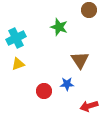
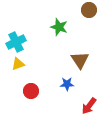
cyan cross: moved 4 px down
red circle: moved 13 px left
red arrow: rotated 36 degrees counterclockwise
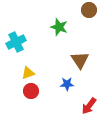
yellow triangle: moved 10 px right, 9 px down
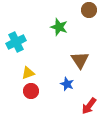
blue star: rotated 24 degrees clockwise
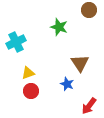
brown triangle: moved 3 px down
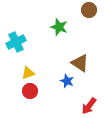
brown triangle: rotated 24 degrees counterclockwise
blue star: moved 3 px up
red circle: moved 1 px left
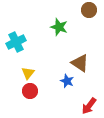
yellow triangle: rotated 32 degrees counterclockwise
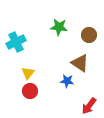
brown circle: moved 25 px down
green star: rotated 12 degrees counterclockwise
blue star: rotated 16 degrees counterclockwise
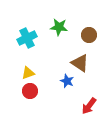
cyan cross: moved 11 px right, 4 px up
yellow triangle: rotated 32 degrees clockwise
blue star: rotated 16 degrees clockwise
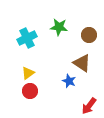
brown triangle: moved 2 px right
yellow triangle: rotated 16 degrees counterclockwise
blue star: moved 2 px right
